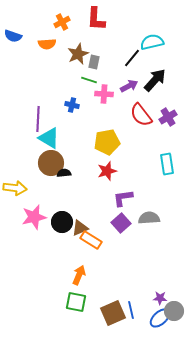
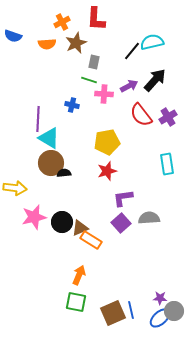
brown star: moved 2 px left, 11 px up
black line: moved 7 px up
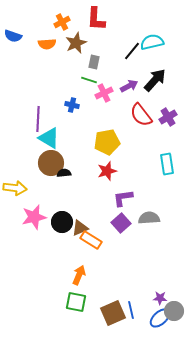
pink cross: moved 1 px up; rotated 30 degrees counterclockwise
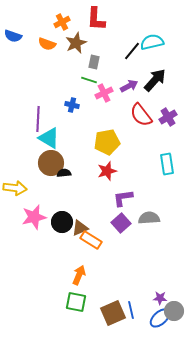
orange semicircle: rotated 24 degrees clockwise
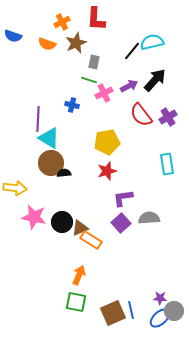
pink star: rotated 25 degrees clockwise
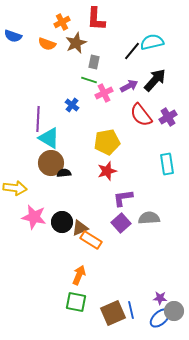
blue cross: rotated 24 degrees clockwise
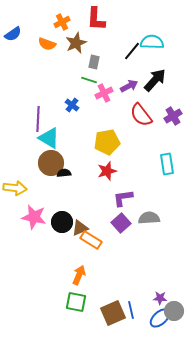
blue semicircle: moved 2 px up; rotated 54 degrees counterclockwise
cyan semicircle: rotated 15 degrees clockwise
purple cross: moved 5 px right, 1 px up
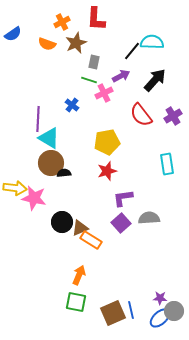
purple arrow: moved 8 px left, 10 px up
pink star: moved 19 px up
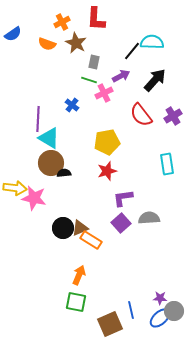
brown star: rotated 20 degrees counterclockwise
black circle: moved 1 px right, 6 px down
brown square: moved 3 px left, 11 px down
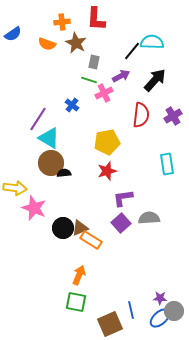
orange cross: rotated 21 degrees clockwise
red semicircle: rotated 135 degrees counterclockwise
purple line: rotated 30 degrees clockwise
pink star: moved 10 px down; rotated 10 degrees clockwise
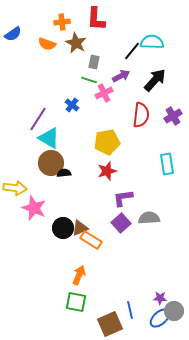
blue line: moved 1 px left
